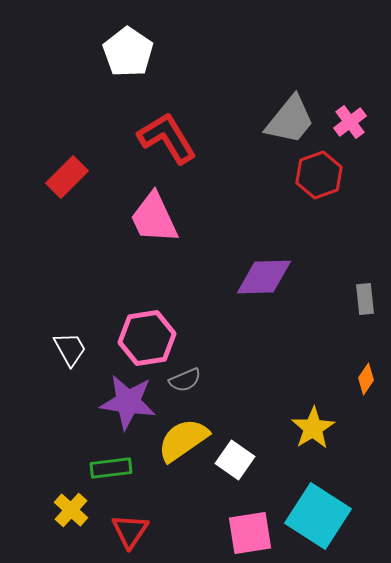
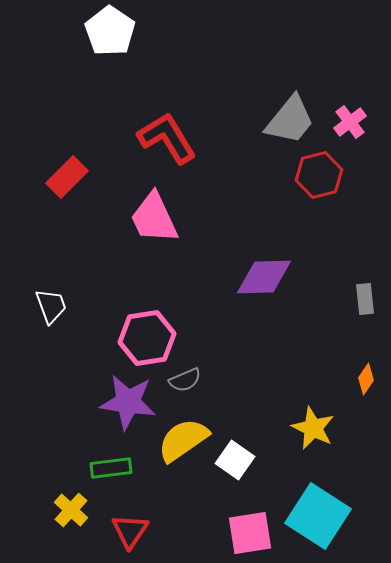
white pentagon: moved 18 px left, 21 px up
red hexagon: rotated 6 degrees clockwise
white trapezoid: moved 19 px left, 43 px up; rotated 9 degrees clockwise
yellow star: rotated 15 degrees counterclockwise
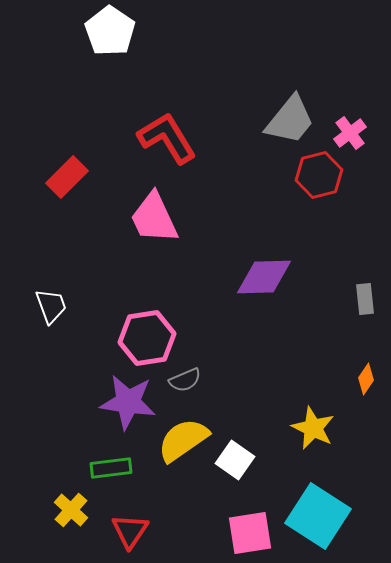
pink cross: moved 11 px down
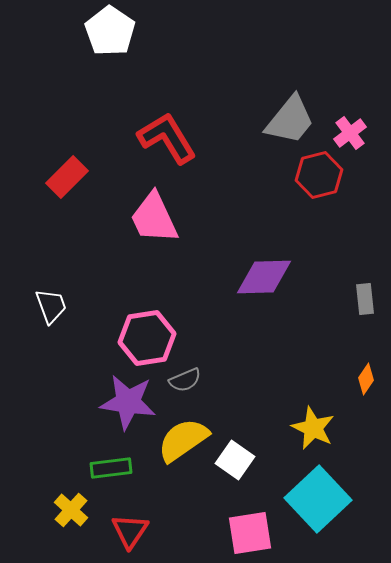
cyan square: moved 17 px up; rotated 14 degrees clockwise
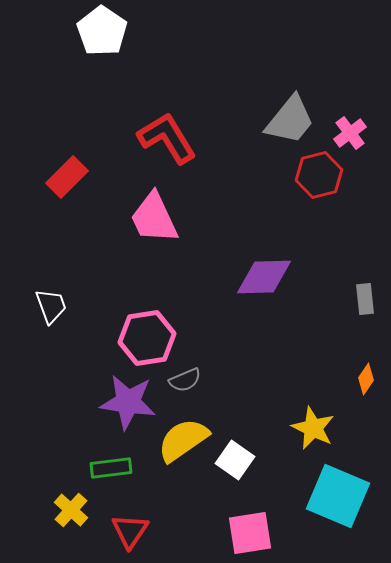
white pentagon: moved 8 px left
cyan square: moved 20 px right, 3 px up; rotated 24 degrees counterclockwise
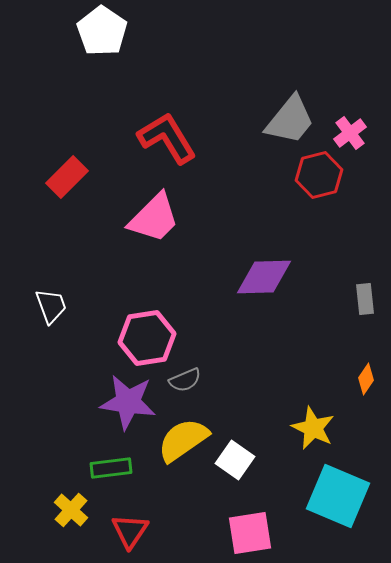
pink trapezoid: rotated 110 degrees counterclockwise
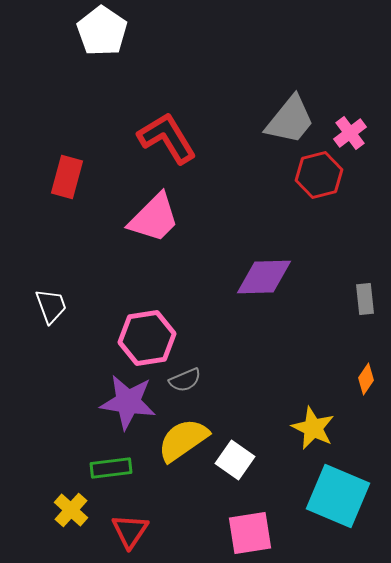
red rectangle: rotated 30 degrees counterclockwise
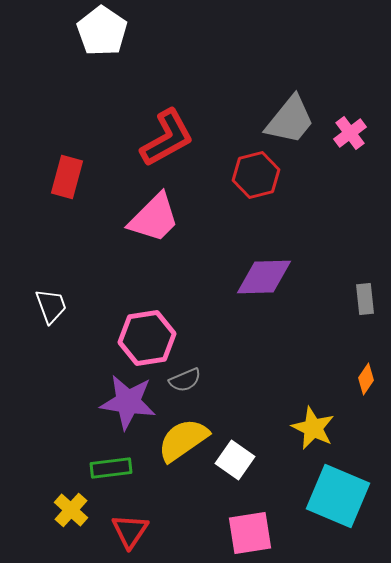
red L-shape: rotated 92 degrees clockwise
red hexagon: moved 63 px left
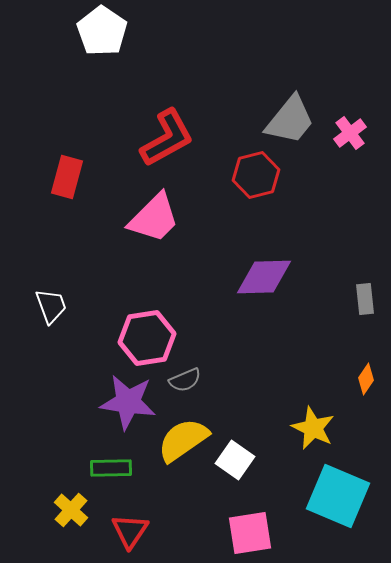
green rectangle: rotated 6 degrees clockwise
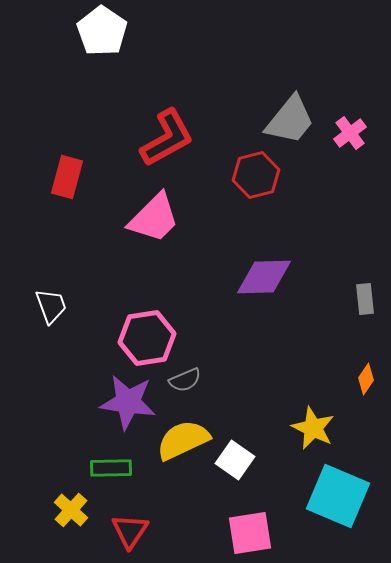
yellow semicircle: rotated 10 degrees clockwise
